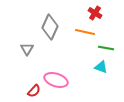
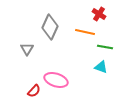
red cross: moved 4 px right, 1 px down
green line: moved 1 px left, 1 px up
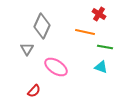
gray diamond: moved 8 px left, 1 px up
pink ellipse: moved 13 px up; rotated 15 degrees clockwise
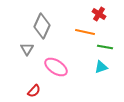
cyan triangle: rotated 40 degrees counterclockwise
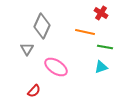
red cross: moved 2 px right, 1 px up
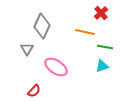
red cross: rotated 16 degrees clockwise
cyan triangle: moved 1 px right, 1 px up
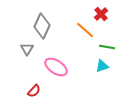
red cross: moved 1 px down
orange line: moved 2 px up; rotated 30 degrees clockwise
green line: moved 2 px right
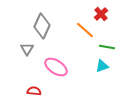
red semicircle: rotated 128 degrees counterclockwise
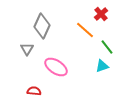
green line: rotated 42 degrees clockwise
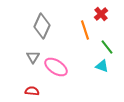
orange line: rotated 30 degrees clockwise
gray triangle: moved 6 px right, 8 px down
cyan triangle: rotated 40 degrees clockwise
red semicircle: moved 2 px left
